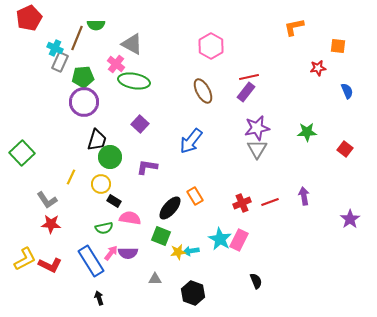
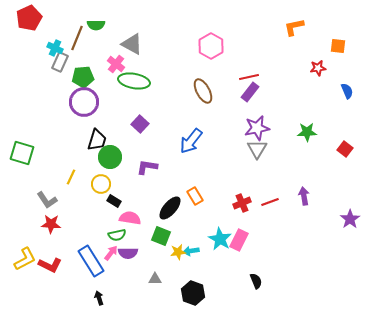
purple rectangle at (246, 92): moved 4 px right
green square at (22, 153): rotated 30 degrees counterclockwise
green semicircle at (104, 228): moved 13 px right, 7 px down
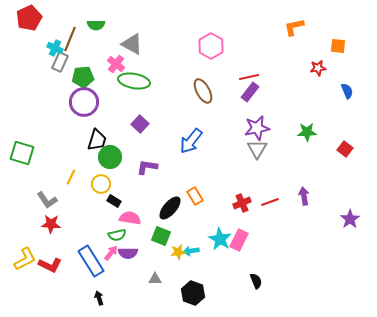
brown line at (77, 38): moved 7 px left, 1 px down
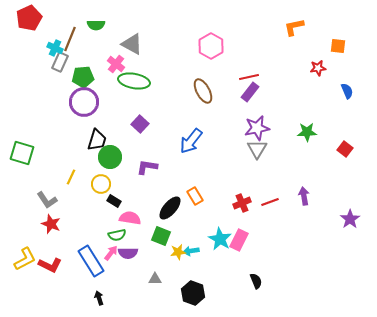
red star at (51, 224): rotated 18 degrees clockwise
